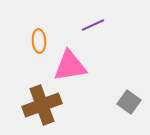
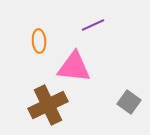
pink triangle: moved 4 px right, 1 px down; rotated 15 degrees clockwise
brown cross: moved 6 px right; rotated 6 degrees counterclockwise
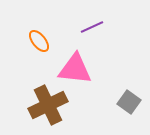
purple line: moved 1 px left, 2 px down
orange ellipse: rotated 35 degrees counterclockwise
pink triangle: moved 1 px right, 2 px down
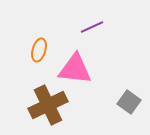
orange ellipse: moved 9 px down; rotated 55 degrees clockwise
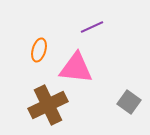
pink triangle: moved 1 px right, 1 px up
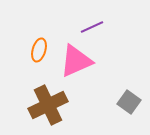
pink triangle: moved 7 px up; rotated 30 degrees counterclockwise
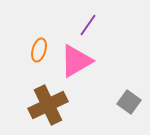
purple line: moved 4 px left, 2 px up; rotated 30 degrees counterclockwise
pink triangle: rotated 6 degrees counterclockwise
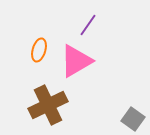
gray square: moved 4 px right, 17 px down
